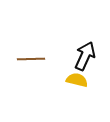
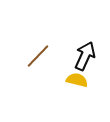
brown line: moved 7 px right, 3 px up; rotated 44 degrees counterclockwise
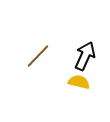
yellow semicircle: moved 2 px right, 2 px down
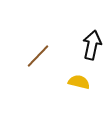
black arrow: moved 7 px right, 11 px up; rotated 12 degrees counterclockwise
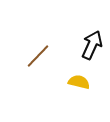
black arrow: rotated 12 degrees clockwise
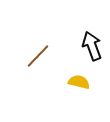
black arrow: moved 1 px down; rotated 44 degrees counterclockwise
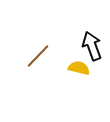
yellow semicircle: moved 14 px up
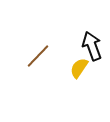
yellow semicircle: rotated 70 degrees counterclockwise
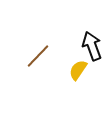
yellow semicircle: moved 1 px left, 2 px down
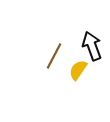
brown line: moved 16 px right; rotated 16 degrees counterclockwise
